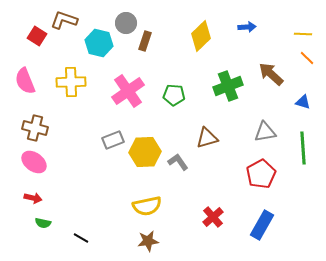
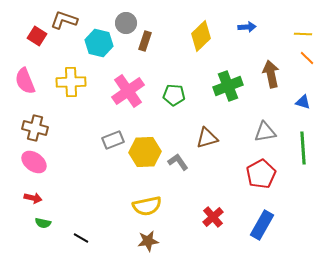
brown arrow: rotated 36 degrees clockwise
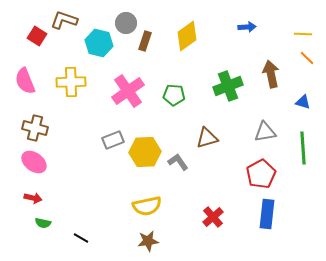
yellow diamond: moved 14 px left; rotated 8 degrees clockwise
blue rectangle: moved 5 px right, 11 px up; rotated 24 degrees counterclockwise
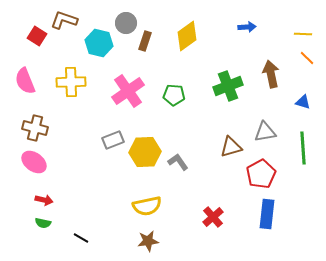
brown triangle: moved 24 px right, 9 px down
red arrow: moved 11 px right, 2 px down
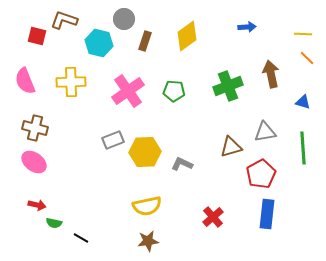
gray circle: moved 2 px left, 4 px up
red square: rotated 18 degrees counterclockwise
green pentagon: moved 4 px up
gray L-shape: moved 4 px right, 2 px down; rotated 30 degrees counterclockwise
red arrow: moved 7 px left, 5 px down
green semicircle: moved 11 px right
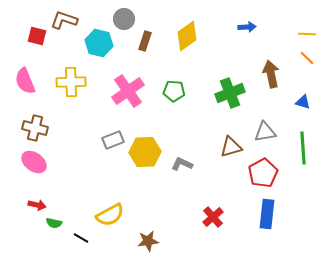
yellow line: moved 4 px right
green cross: moved 2 px right, 7 px down
red pentagon: moved 2 px right, 1 px up
yellow semicircle: moved 37 px left, 9 px down; rotated 16 degrees counterclockwise
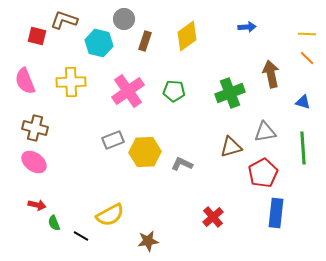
blue rectangle: moved 9 px right, 1 px up
green semicircle: rotated 56 degrees clockwise
black line: moved 2 px up
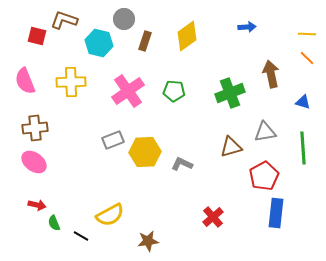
brown cross: rotated 20 degrees counterclockwise
red pentagon: moved 1 px right, 3 px down
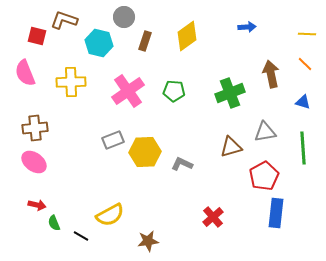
gray circle: moved 2 px up
orange line: moved 2 px left, 6 px down
pink semicircle: moved 8 px up
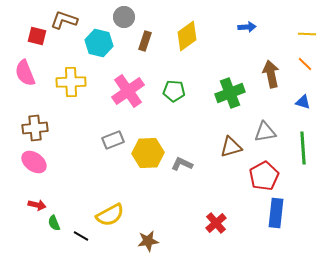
yellow hexagon: moved 3 px right, 1 px down
red cross: moved 3 px right, 6 px down
